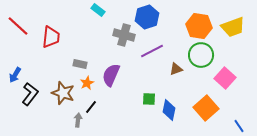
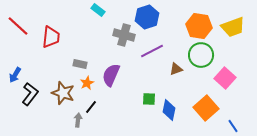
blue line: moved 6 px left
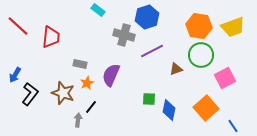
pink square: rotated 20 degrees clockwise
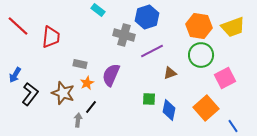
brown triangle: moved 6 px left, 4 px down
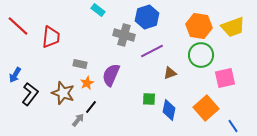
pink square: rotated 15 degrees clockwise
gray arrow: rotated 32 degrees clockwise
